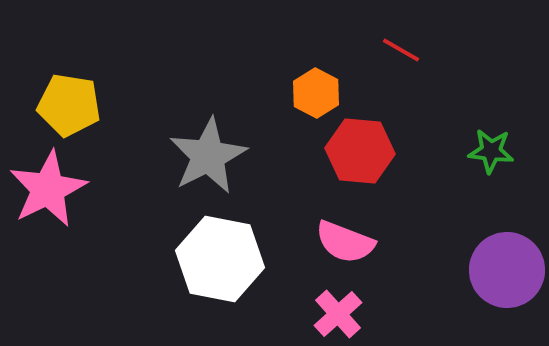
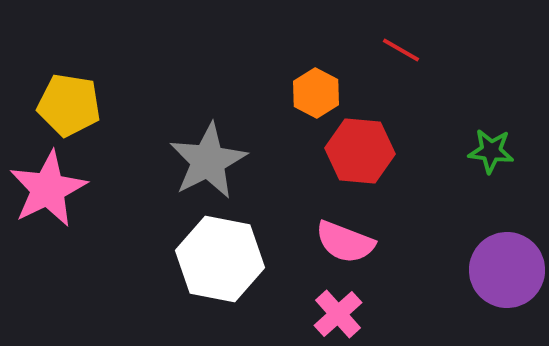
gray star: moved 5 px down
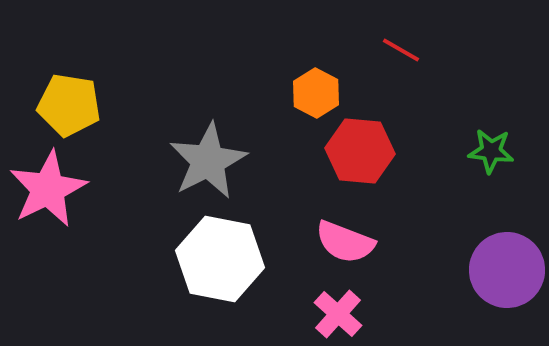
pink cross: rotated 6 degrees counterclockwise
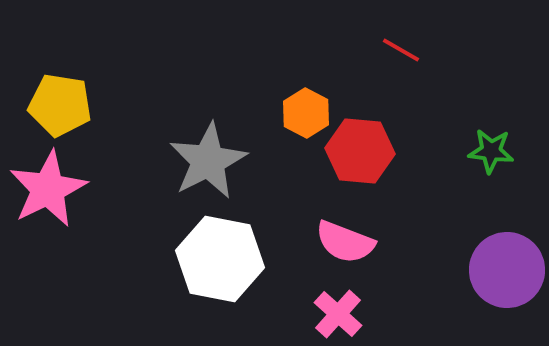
orange hexagon: moved 10 px left, 20 px down
yellow pentagon: moved 9 px left
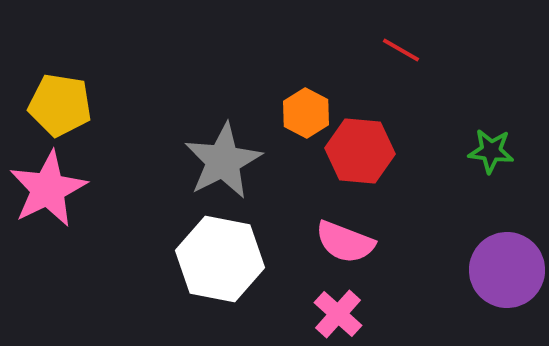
gray star: moved 15 px right
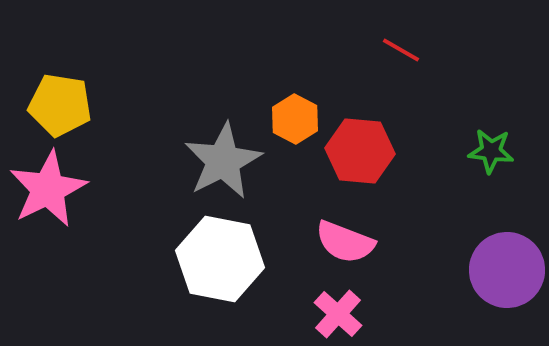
orange hexagon: moved 11 px left, 6 px down
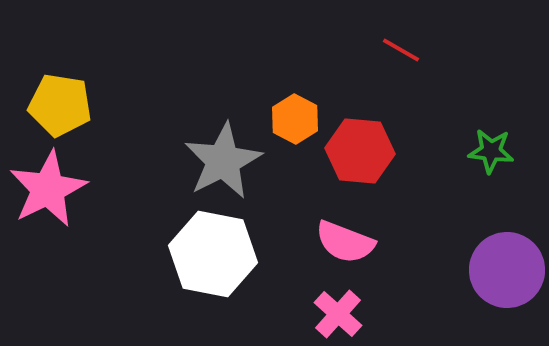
white hexagon: moved 7 px left, 5 px up
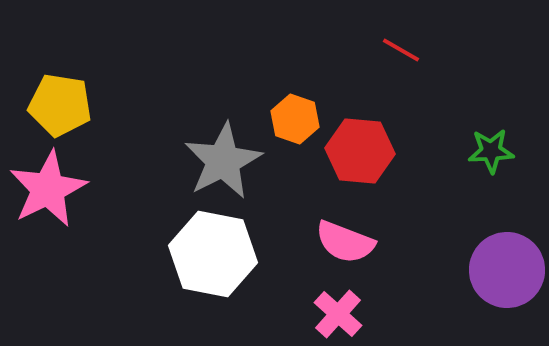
orange hexagon: rotated 9 degrees counterclockwise
green star: rotated 9 degrees counterclockwise
